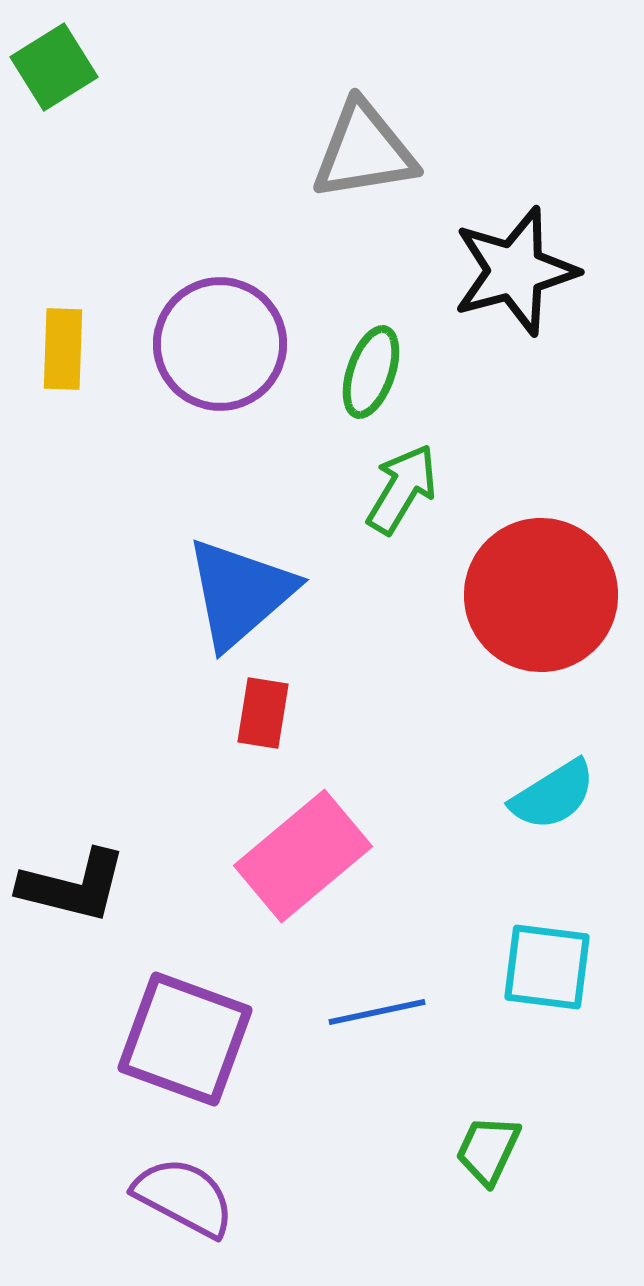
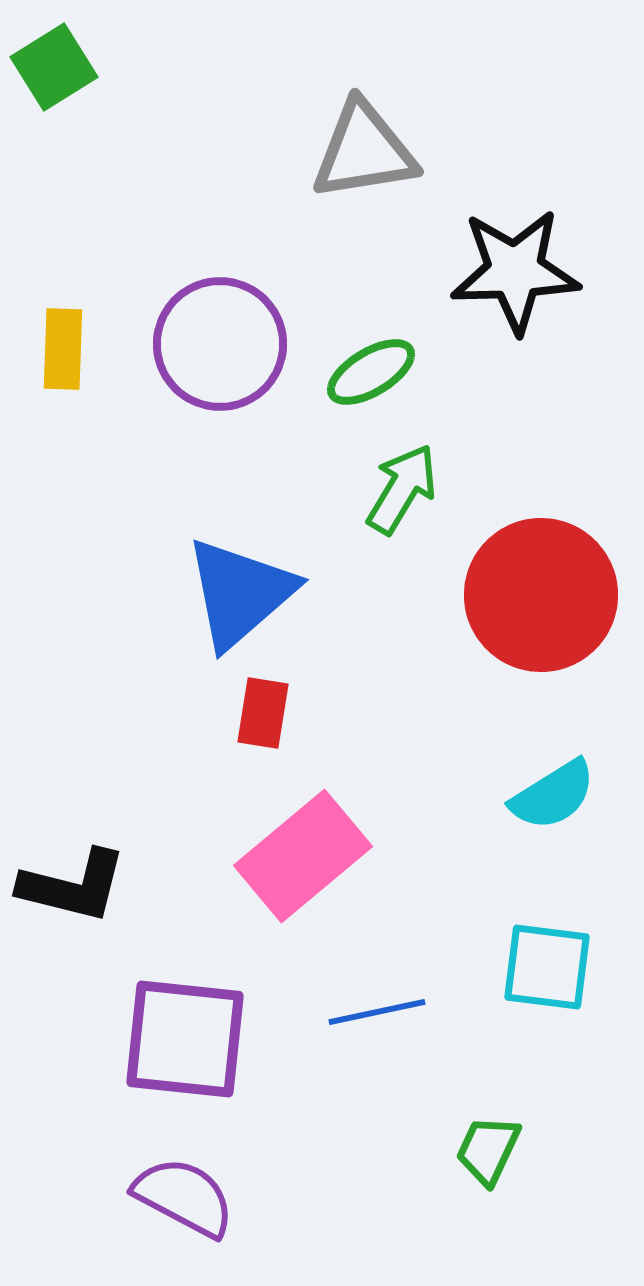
black star: rotated 13 degrees clockwise
green ellipse: rotated 40 degrees clockwise
purple square: rotated 14 degrees counterclockwise
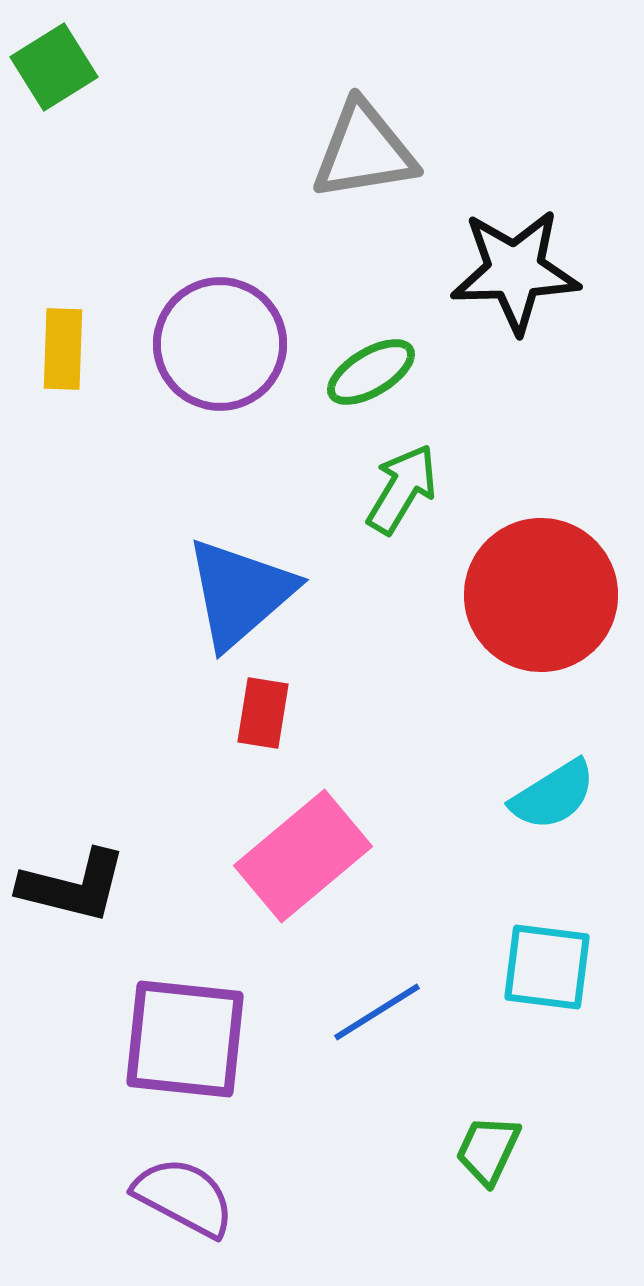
blue line: rotated 20 degrees counterclockwise
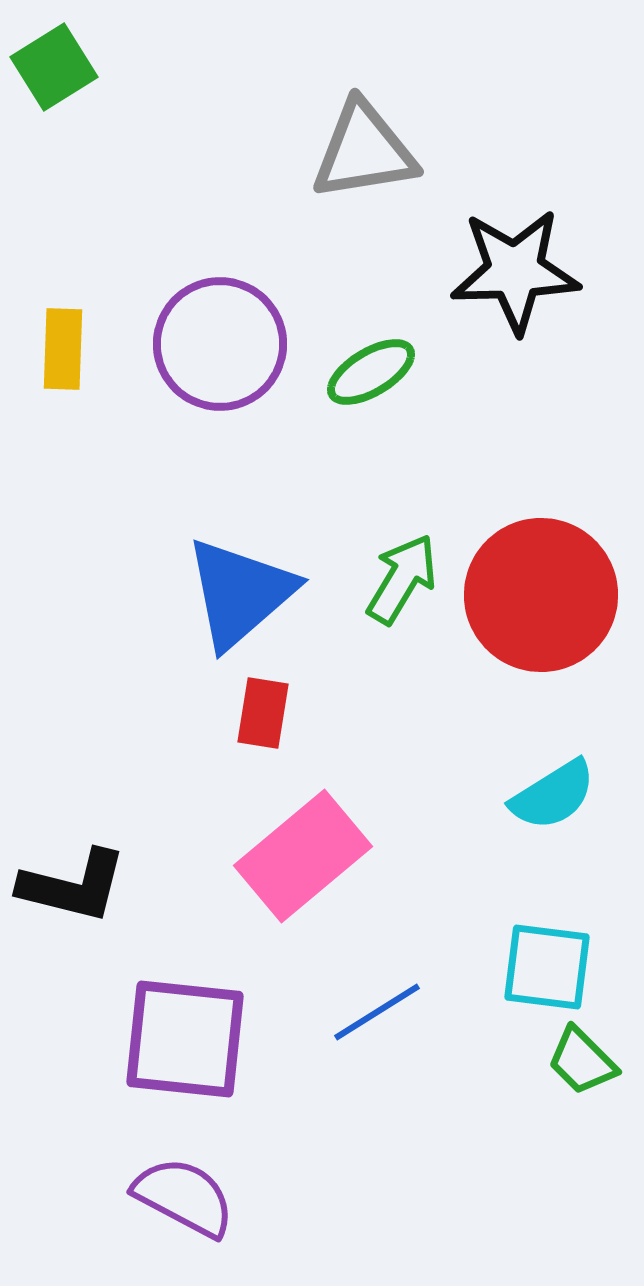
green arrow: moved 90 px down
green trapezoid: moved 94 px right, 89 px up; rotated 70 degrees counterclockwise
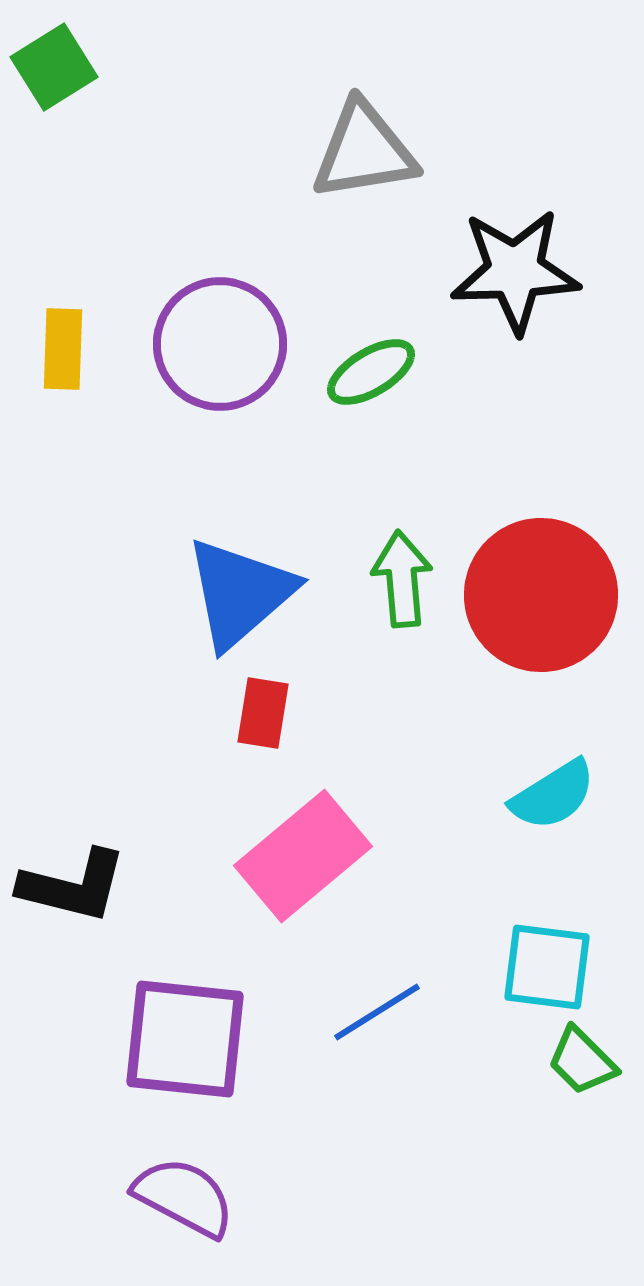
green arrow: rotated 36 degrees counterclockwise
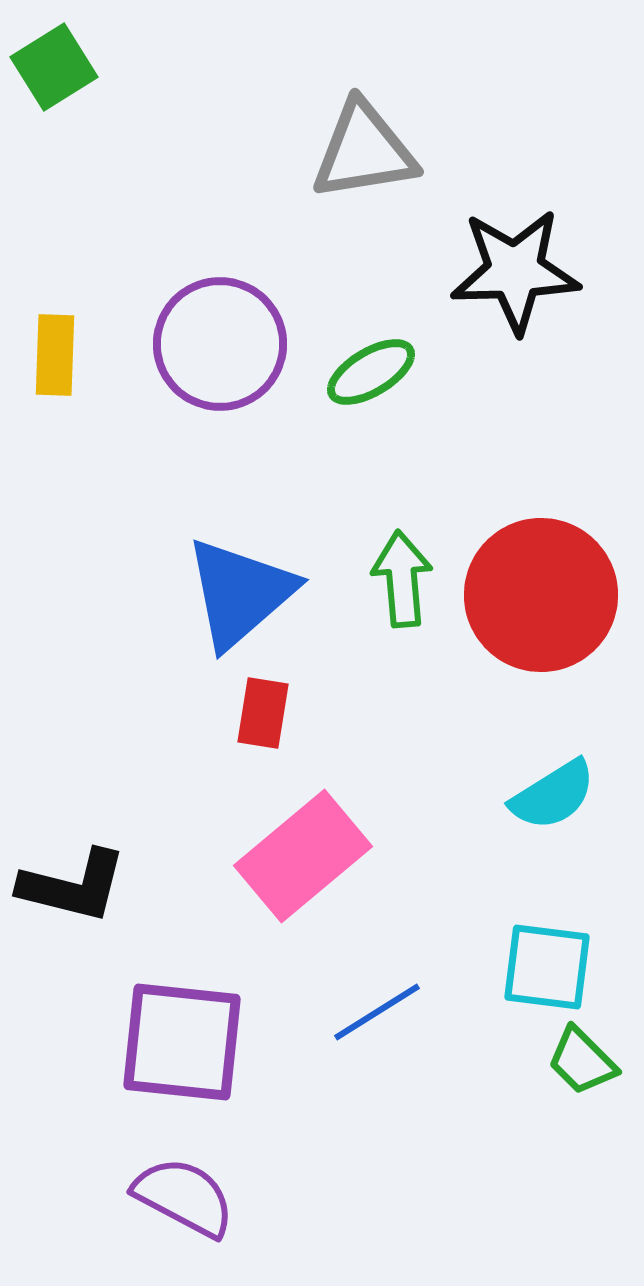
yellow rectangle: moved 8 px left, 6 px down
purple square: moved 3 px left, 3 px down
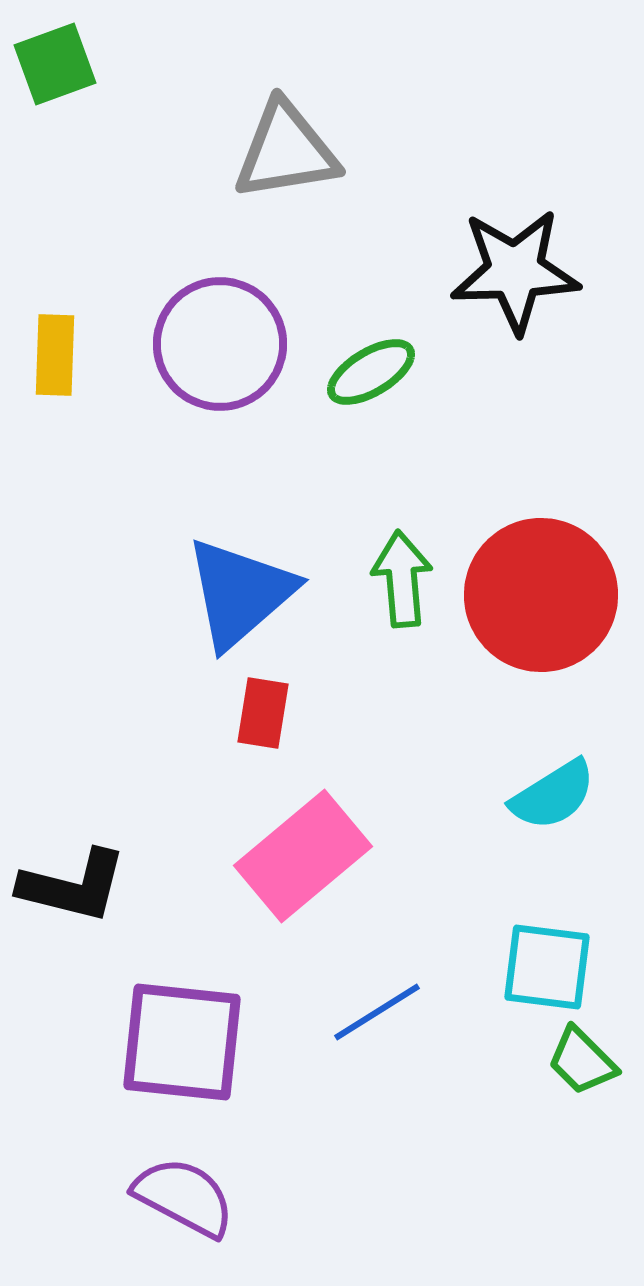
green square: moved 1 px right, 3 px up; rotated 12 degrees clockwise
gray triangle: moved 78 px left
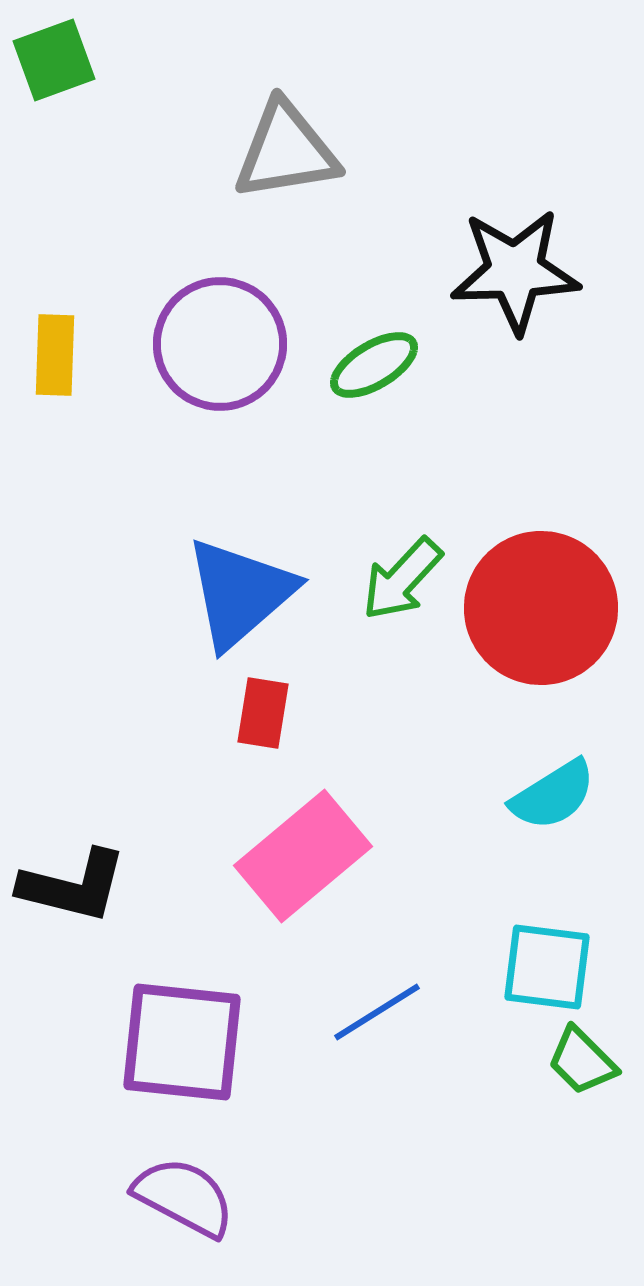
green square: moved 1 px left, 4 px up
green ellipse: moved 3 px right, 7 px up
green arrow: rotated 132 degrees counterclockwise
red circle: moved 13 px down
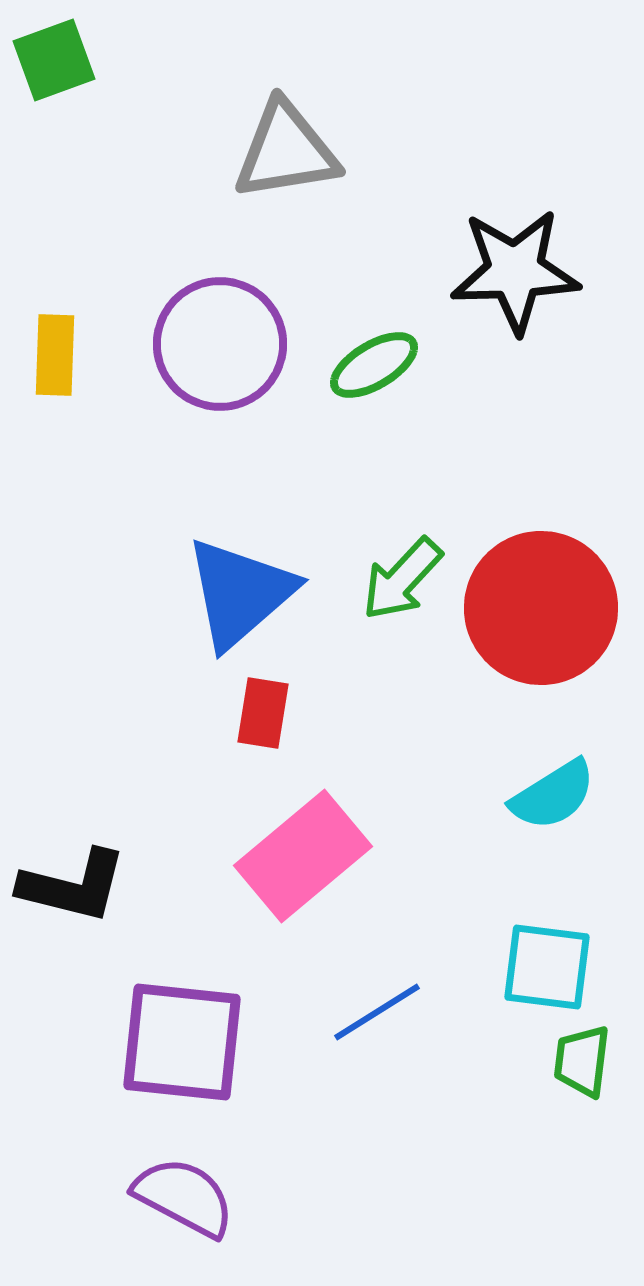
green trapezoid: rotated 52 degrees clockwise
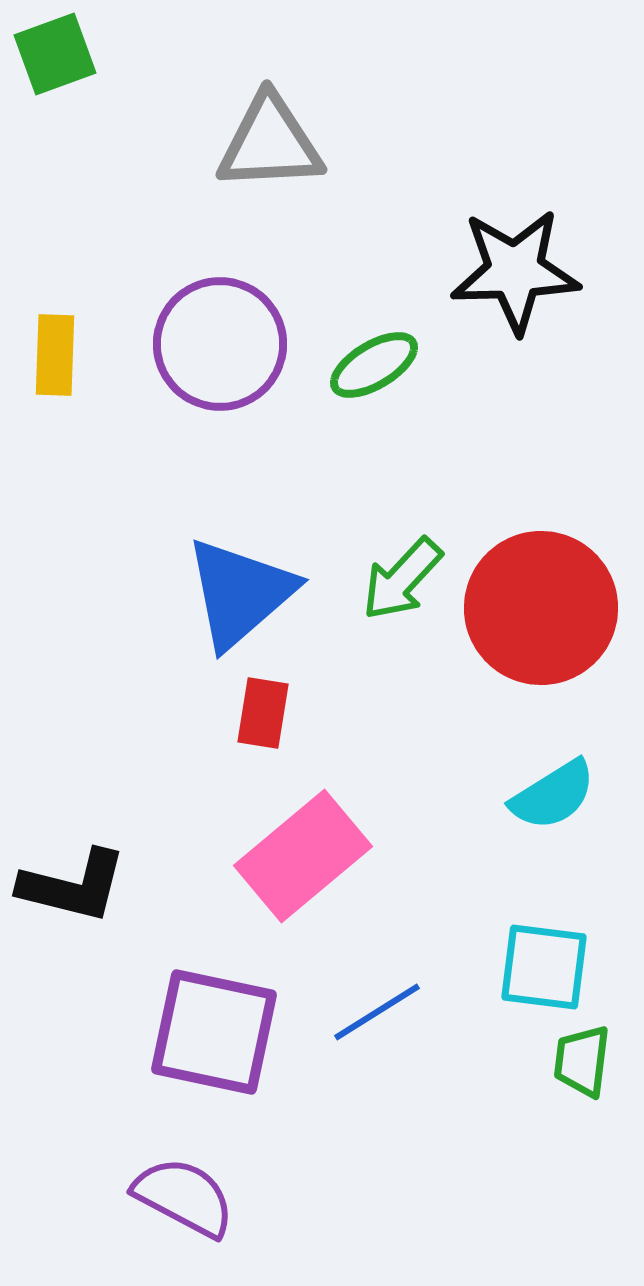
green square: moved 1 px right, 6 px up
gray triangle: moved 16 px left, 8 px up; rotated 6 degrees clockwise
cyan square: moved 3 px left
purple square: moved 32 px right, 10 px up; rotated 6 degrees clockwise
